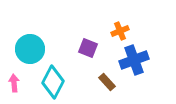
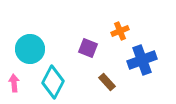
blue cross: moved 8 px right
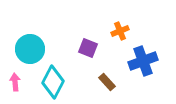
blue cross: moved 1 px right, 1 px down
pink arrow: moved 1 px right, 1 px up
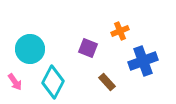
pink arrow: rotated 150 degrees clockwise
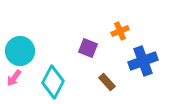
cyan circle: moved 10 px left, 2 px down
pink arrow: moved 1 px left, 4 px up; rotated 72 degrees clockwise
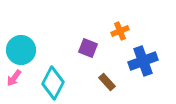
cyan circle: moved 1 px right, 1 px up
cyan diamond: moved 1 px down
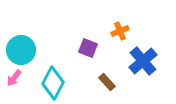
blue cross: rotated 20 degrees counterclockwise
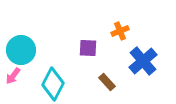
purple square: rotated 18 degrees counterclockwise
pink arrow: moved 1 px left, 2 px up
cyan diamond: moved 1 px down
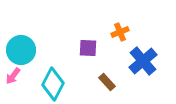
orange cross: moved 1 px down
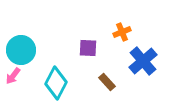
orange cross: moved 2 px right
cyan diamond: moved 3 px right, 1 px up
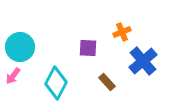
cyan circle: moved 1 px left, 3 px up
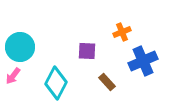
purple square: moved 1 px left, 3 px down
blue cross: rotated 16 degrees clockwise
